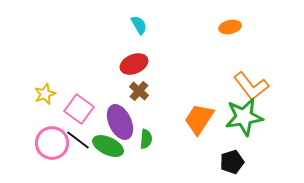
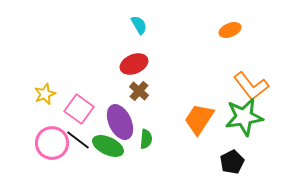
orange ellipse: moved 3 px down; rotated 10 degrees counterclockwise
black pentagon: rotated 10 degrees counterclockwise
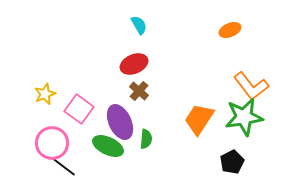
black line: moved 14 px left, 27 px down
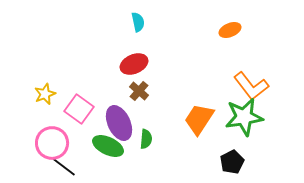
cyan semicircle: moved 1 px left, 3 px up; rotated 18 degrees clockwise
purple ellipse: moved 1 px left, 1 px down
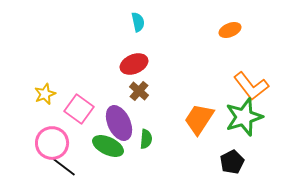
green star: rotated 9 degrees counterclockwise
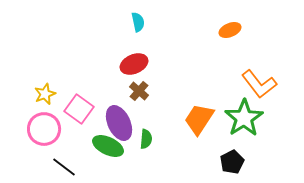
orange L-shape: moved 8 px right, 2 px up
green star: moved 1 px down; rotated 15 degrees counterclockwise
pink circle: moved 8 px left, 14 px up
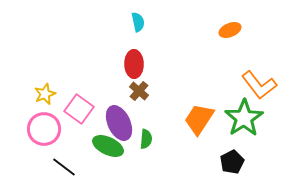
red ellipse: rotated 68 degrees counterclockwise
orange L-shape: moved 1 px down
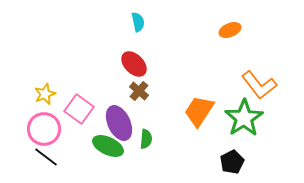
red ellipse: rotated 44 degrees counterclockwise
orange trapezoid: moved 8 px up
black line: moved 18 px left, 10 px up
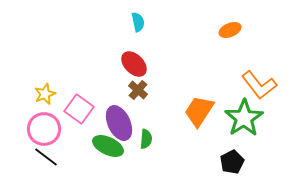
brown cross: moved 1 px left, 1 px up
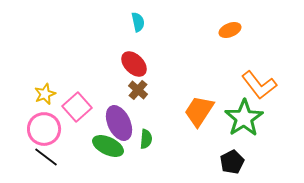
pink square: moved 2 px left, 2 px up; rotated 12 degrees clockwise
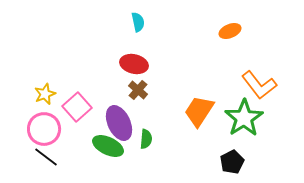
orange ellipse: moved 1 px down
red ellipse: rotated 32 degrees counterclockwise
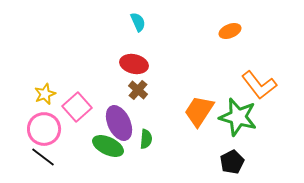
cyan semicircle: rotated 12 degrees counterclockwise
green star: moved 6 px left, 1 px up; rotated 24 degrees counterclockwise
black line: moved 3 px left
